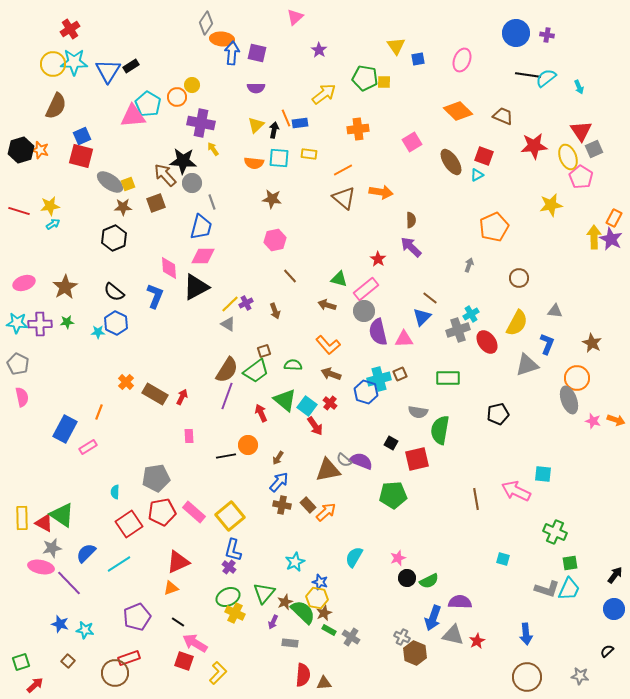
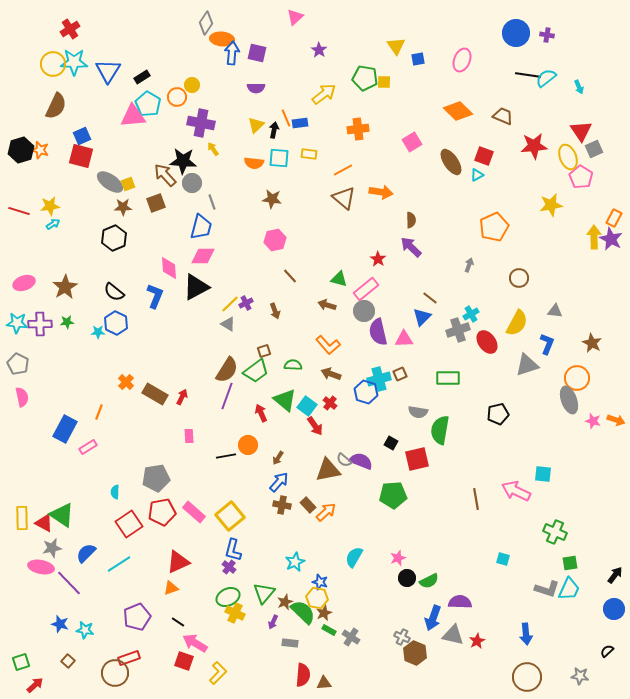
black rectangle at (131, 66): moved 11 px right, 11 px down
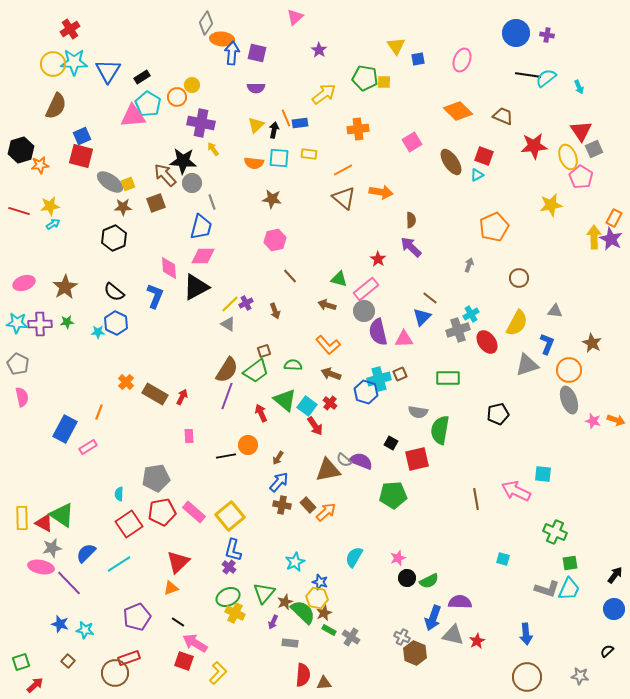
orange star at (40, 150): moved 15 px down; rotated 24 degrees counterclockwise
orange circle at (577, 378): moved 8 px left, 8 px up
cyan semicircle at (115, 492): moved 4 px right, 2 px down
red triangle at (178, 562): rotated 20 degrees counterclockwise
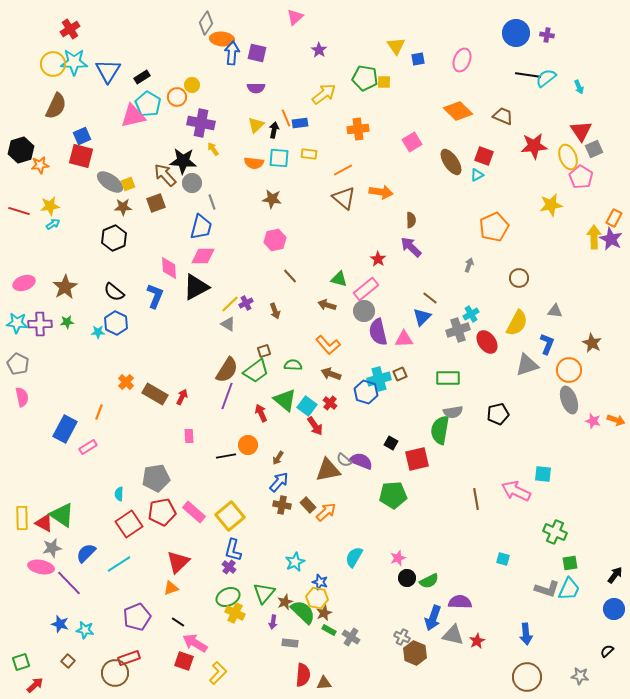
pink triangle at (133, 116): rotated 8 degrees counterclockwise
gray semicircle at (418, 412): moved 35 px right; rotated 18 degrees counterclockwise
purple arrow at (273, 622): rotated 16 degrees counterclockwise
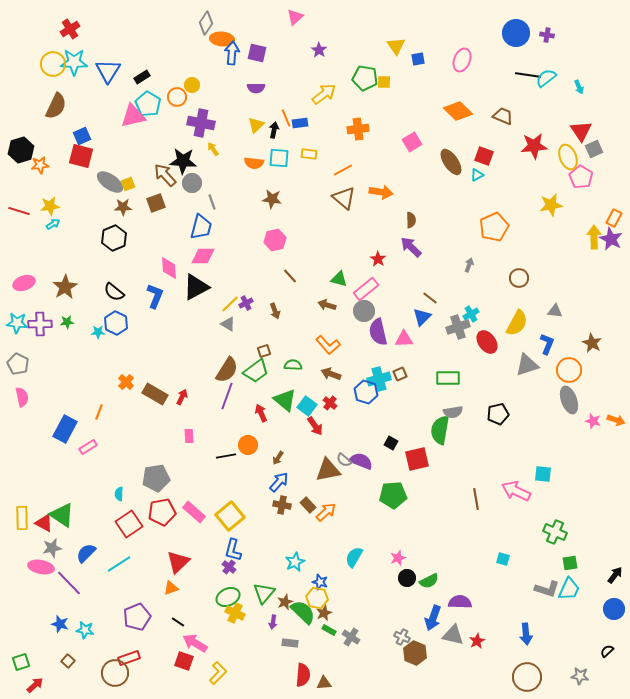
gray cross at (458, 330): moved 3 px up
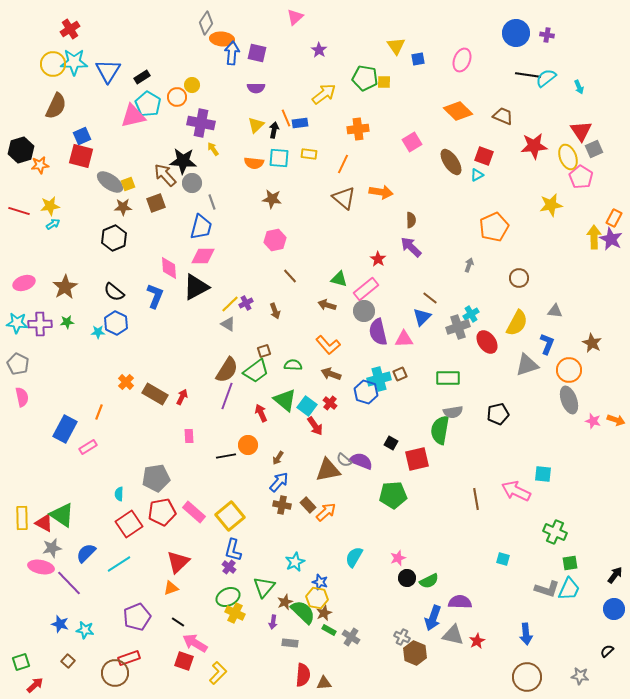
orange line at (343, 170): moved 6 px up; rotated 36 degrees counterclockwise
green triangle at (264, 593): moved 6 px up
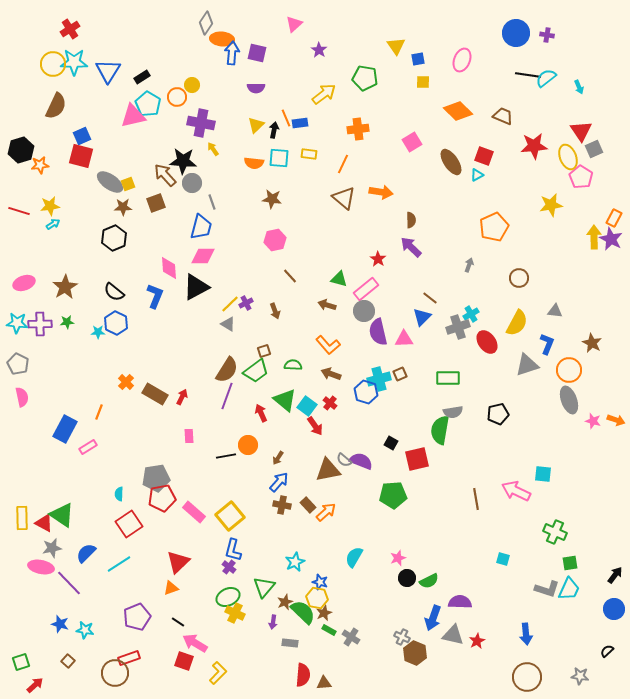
pink triangle at (295, 17): moved 1 px left, 7 px down
yellow square at (384, 82): moved 39 px right
red pentagon at (162, 512): moved 14 px up
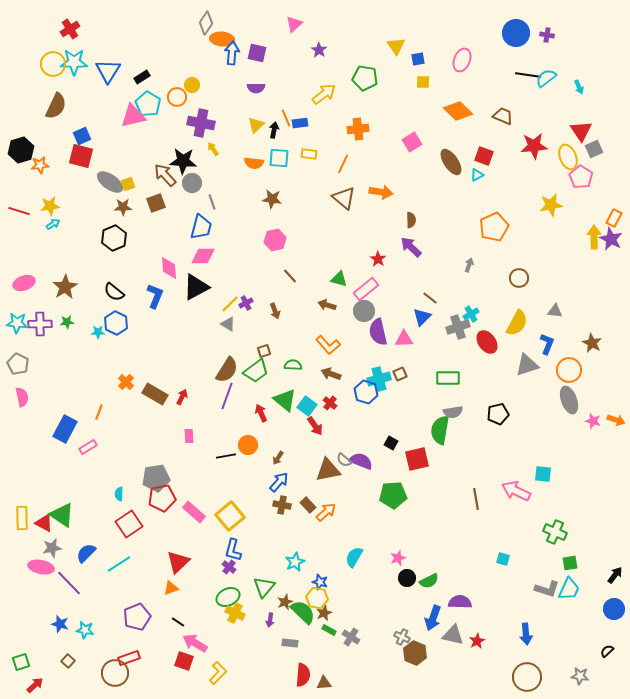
purple arrow at (273, 622): moved 3 px left, 2 px up
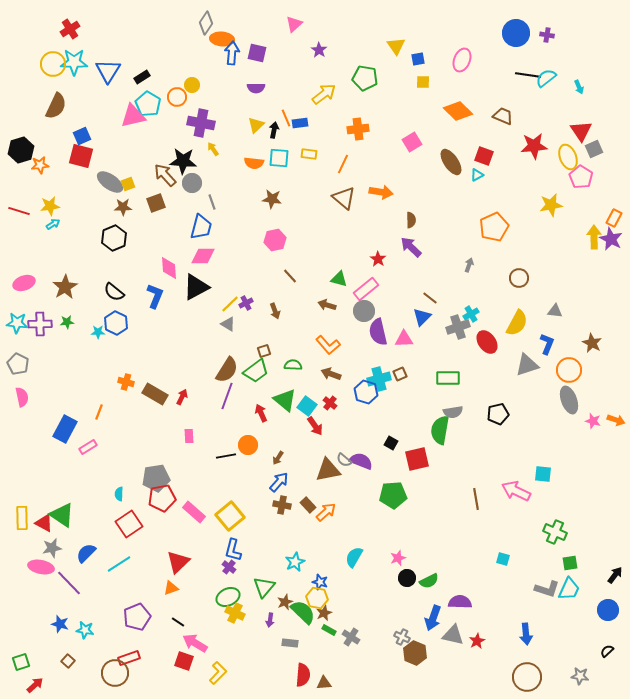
orange cross at (126, 382): rotated 28 degrees counterclockwise
blue circle at (614, 609): moved 6 px left, 1 px down
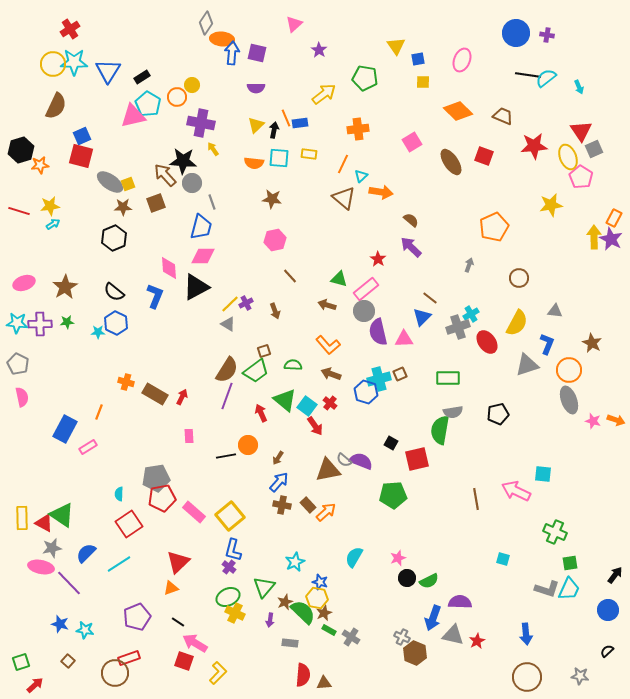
cyan triangle at (477, 175): moved 116 px left, 1 px down; rotated 16 degrees counterclockwise
brown semicircle at (411, 220): rotated 49 degrees counterclockwise
